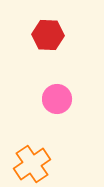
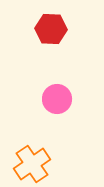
red hexagon: moved 3 px right, 6 px up
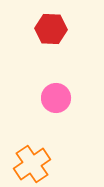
pink circle: moved 1 px left, 1 px up
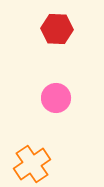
red hexagon: moved 6 px right
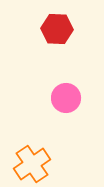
pink circle: moved 10 px right
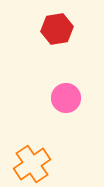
red hexagon: rotated 12 degrees counterclockwise
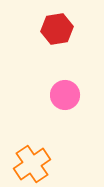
pink circle: moved 1 px left, 3 px up
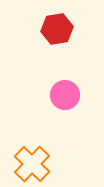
orange cross: rotated 12 degrees counterclockwise
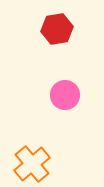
orange cross: rotated 6 degrees clockwise
